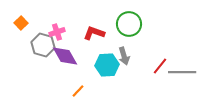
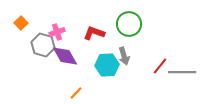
orange line: moved 2 px left, 2 px down
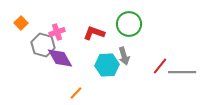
purple diamond: moved 5 px left, 2 px down
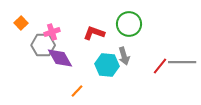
pink cross: moved 5 px left
gray hexagon: rotated 15 degrees counterclockwise
cyan hexagon: rotated 10 degrees clockwise
gray line: moved 10 px up
orange line: moved 1 px right, 2 px up
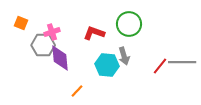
orange square: rotated 24 degrees counterclockwise
purple diamond: rotated 24 degrees clockwise
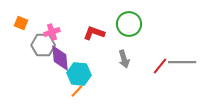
gray arrow: moved 3 px down
cyan hexagon: moved 28 px left, 9 px down
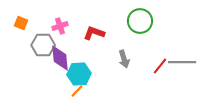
green circle: moved 11 px right, 3 px up
pink cross: moved 8 px right, 6 px up
cyan hexagon: rotated 10 degrees counterclockwise
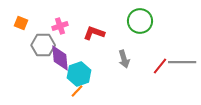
cyan hexagon: rotated 15 degrees counterclockwise
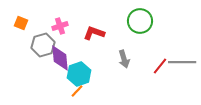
gray hexagon: rotated 15 degrees counterclockwise
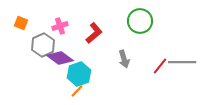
red L-shape: rotated 120 degrees clockwise
gray hexagon: rotated 10 degrees counterclockwise
purple diamond: rotated 48 degrees counterclockwise
